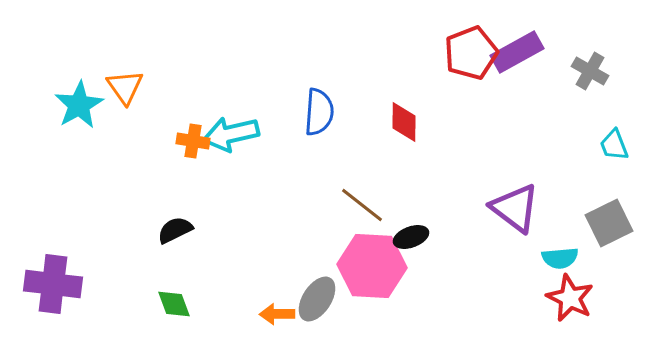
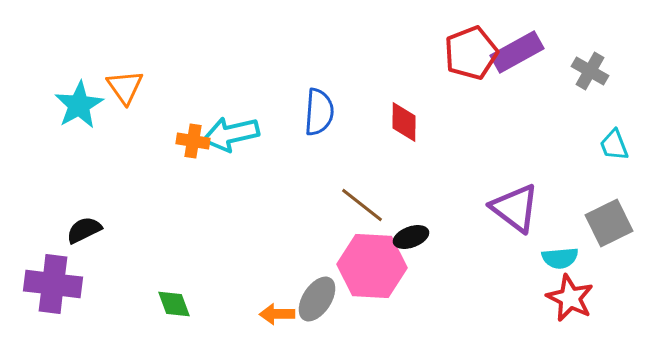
black semicircle: moved 91 px left
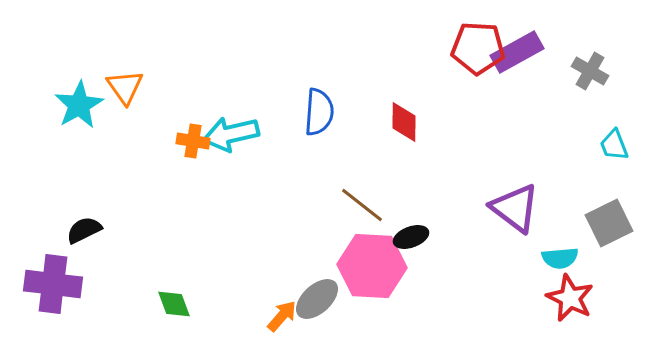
red pentagon: moved 7 px right, 5 px up; rotated 24 degrees clockwise
gray ellipse: rotated 15 degrees clockwise
orange arrow: moved 5 px right, 2 px down; rotated 132 degrees clockwise
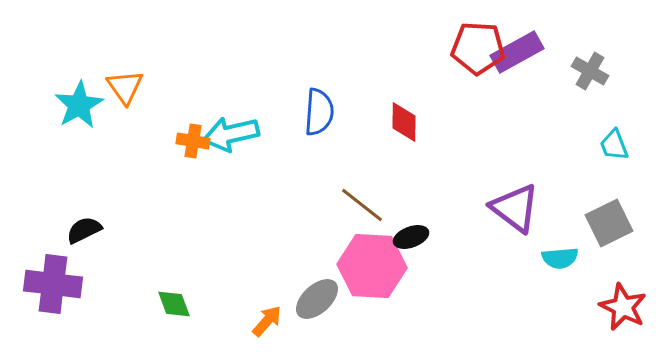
red star: moved 53 px right, 9 px down
orange arrow: moved 15 px left, 5 px down
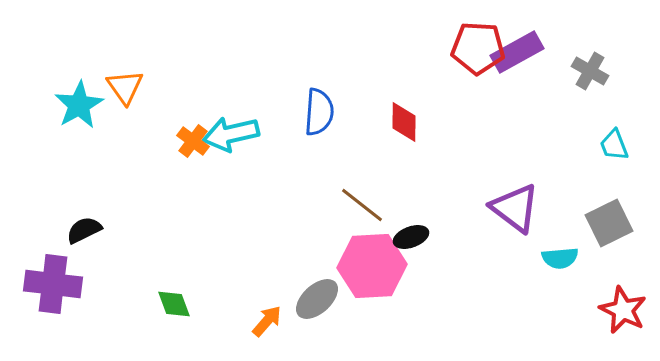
orange cross: rotated 28 degrees clockwise
pink hexagon: rotated 6 degrees counterclockwise
red star: moved 3 px down
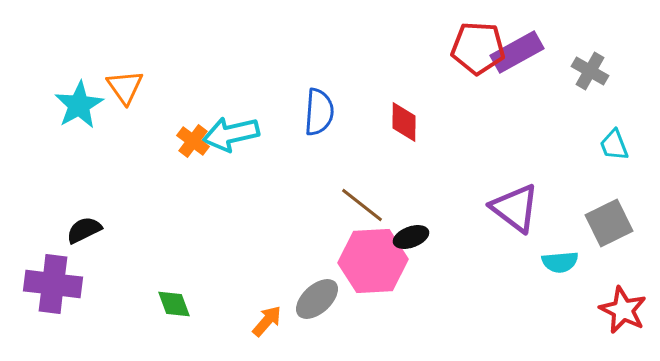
cyan semicircle: moved 4 px down
pink hexagon: moved 1 px right, 5 px up
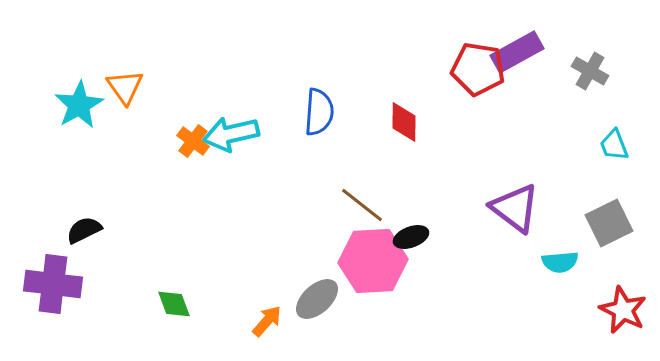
red pentagon: moved 21 px down; rotated 6 degrees clockwise
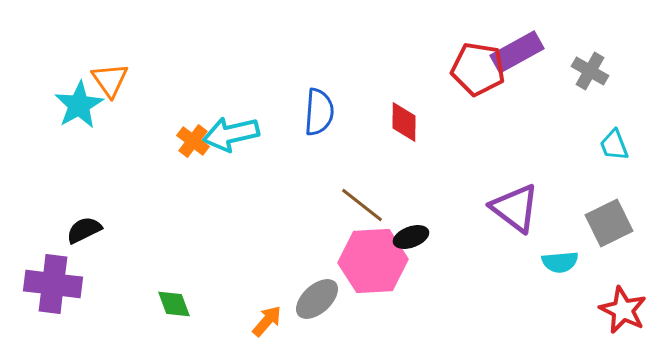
orange triangle: moved 15 px left, 7 px up
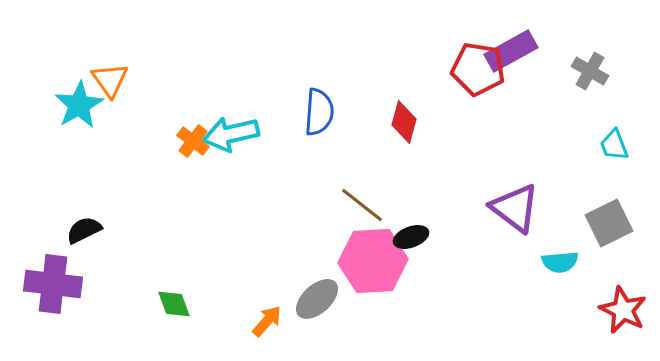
purple rectangle: moved 6 px left, 1 px up
red diamond: rotated 15 degrees clockwise
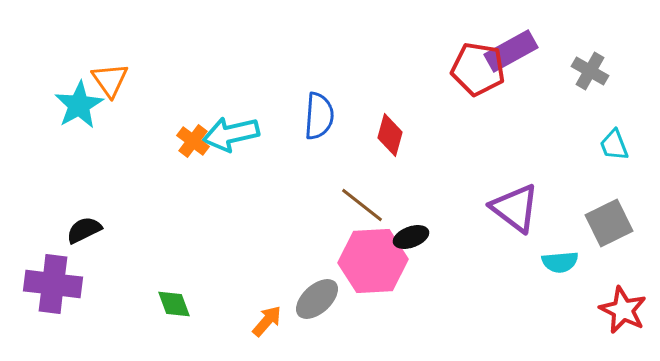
blue semicircle: moved 4 px down
red diamond: moved 14 px left, 13 px down
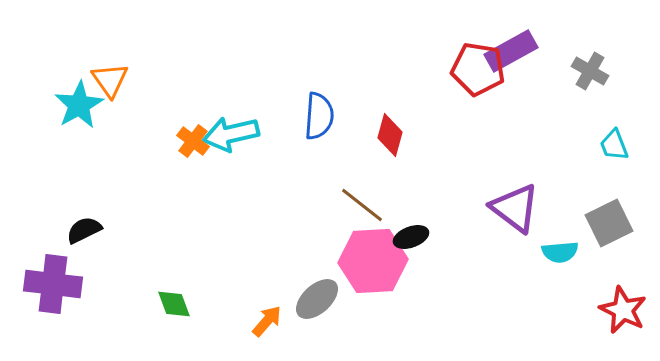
cyan semicircle: moved 10 px up
